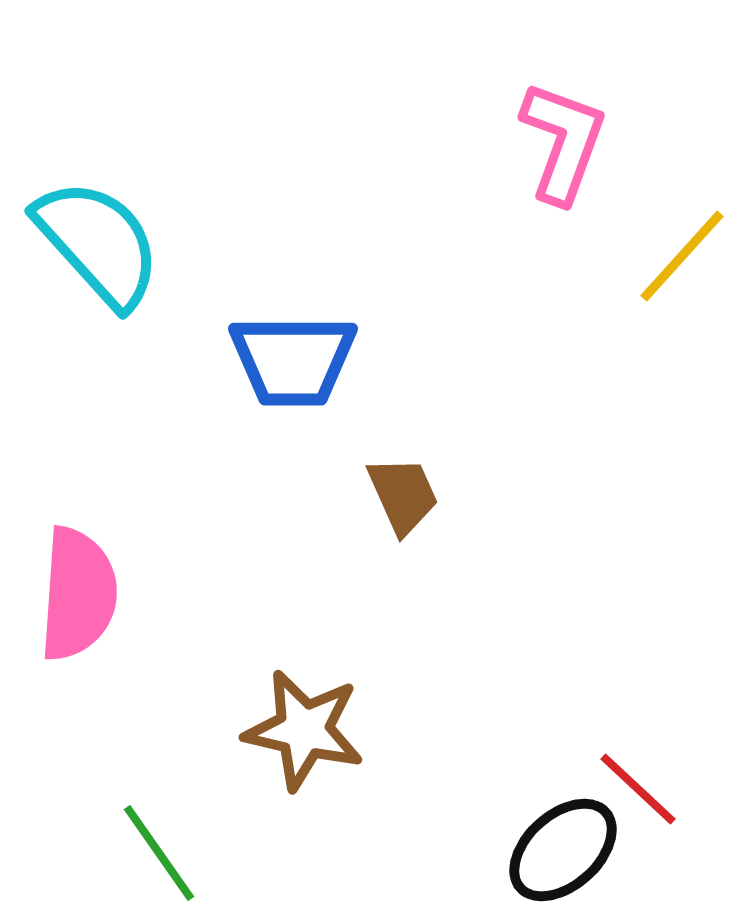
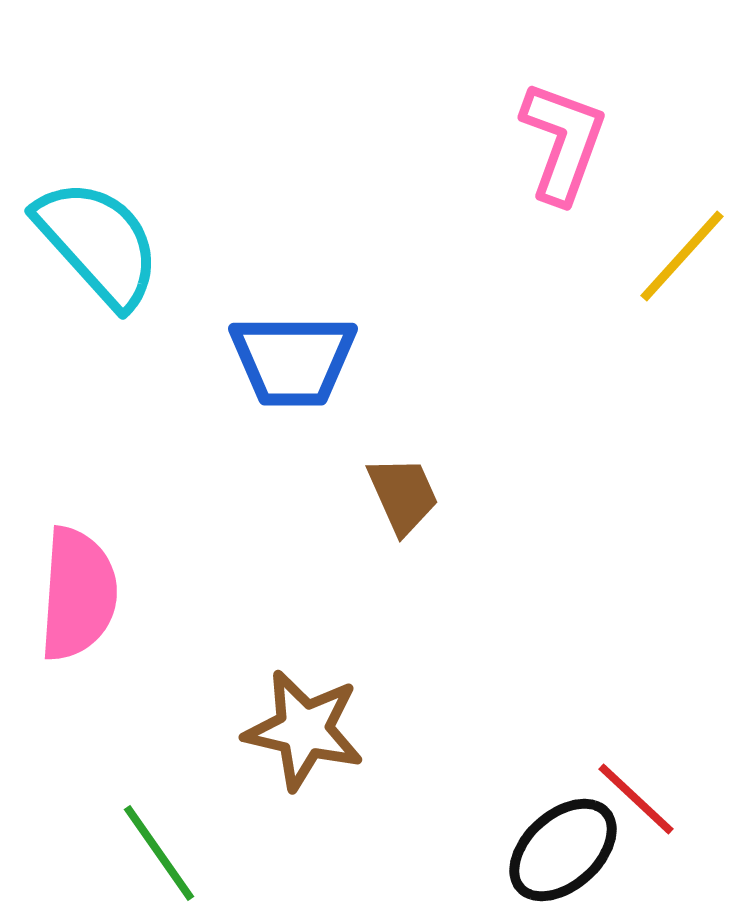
red line: moved 2 px left, 10 px down
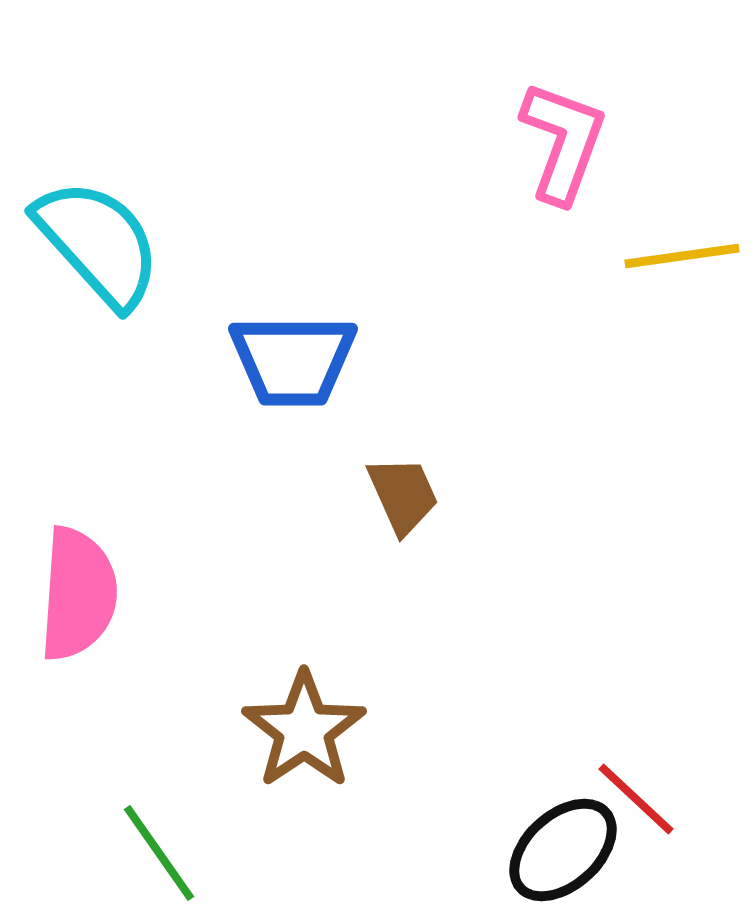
yellow line: rotated 40 degrees clockwise
brown star: rotated 25 degrees clockwise
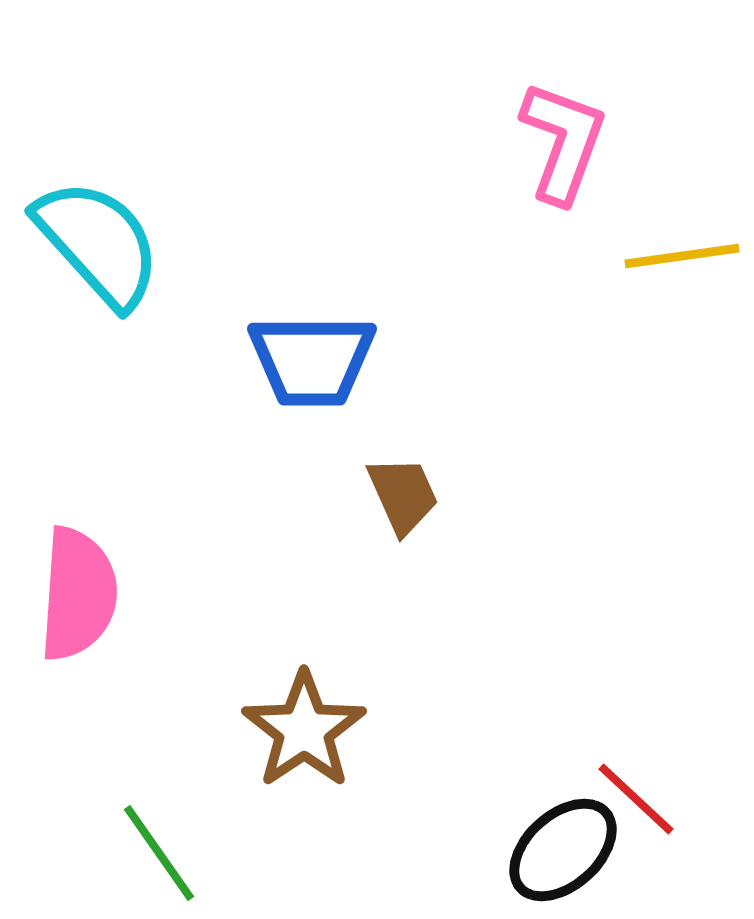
blue trapezoid: moved 19 px right
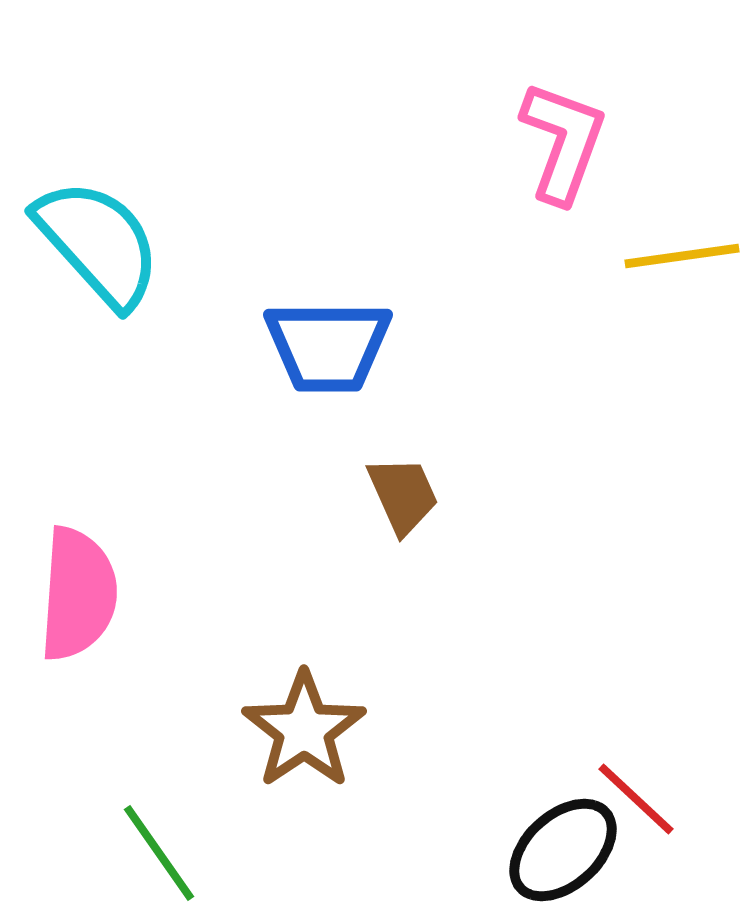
blue trapezoid: moved 16 px right, 14 px up
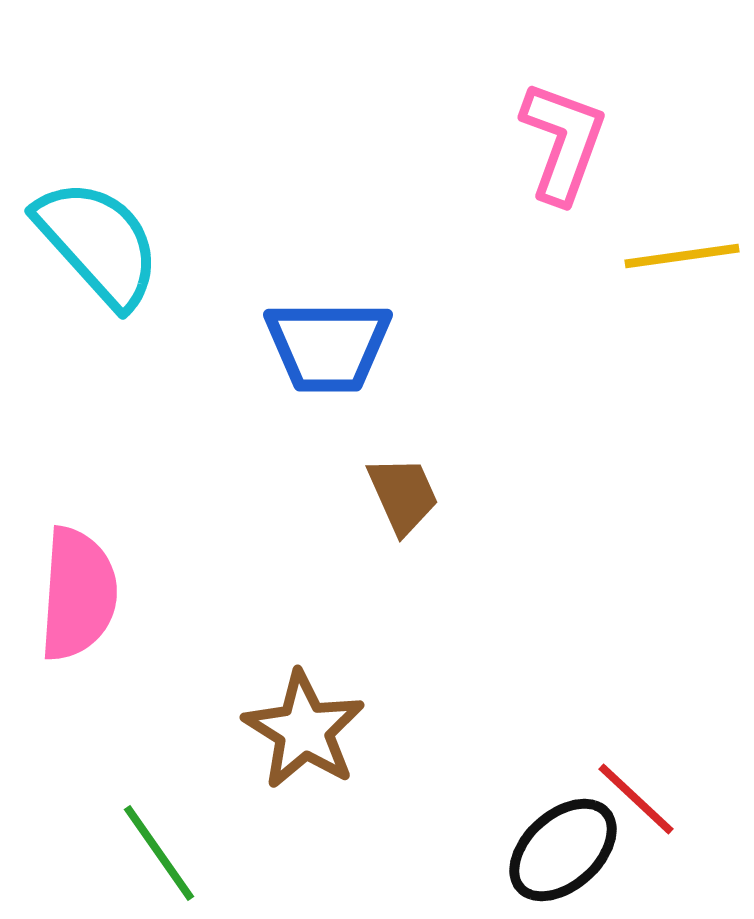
brown star: rotated 6 degrees counterclockwise
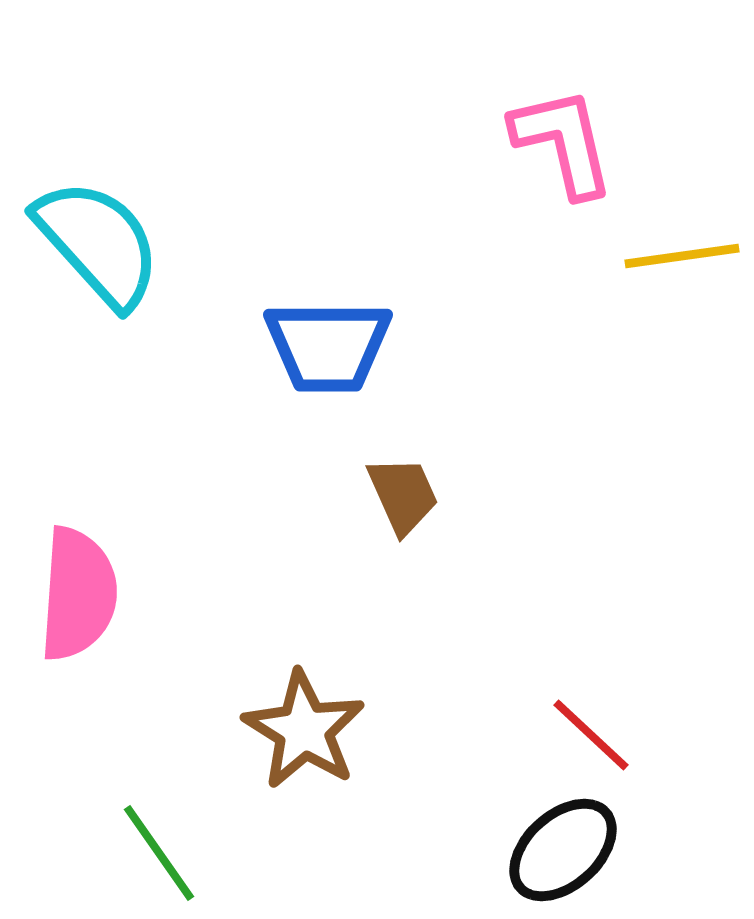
pink L-shape: rotated 33 degrees counterclockwise
red line: moved 45 px left, 64 px up
